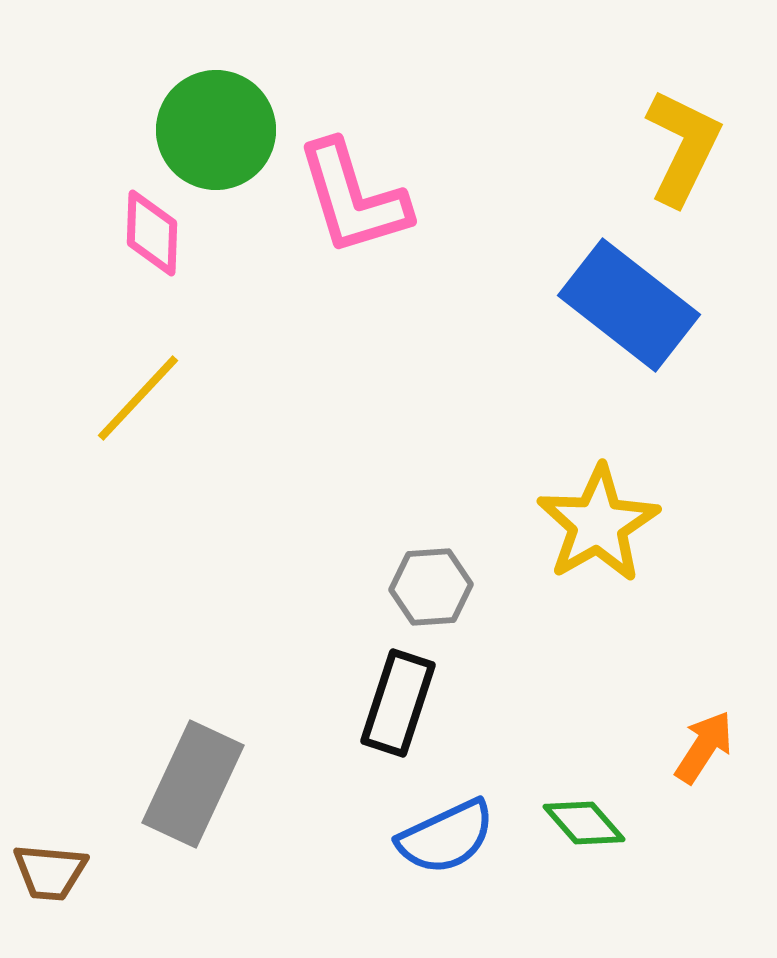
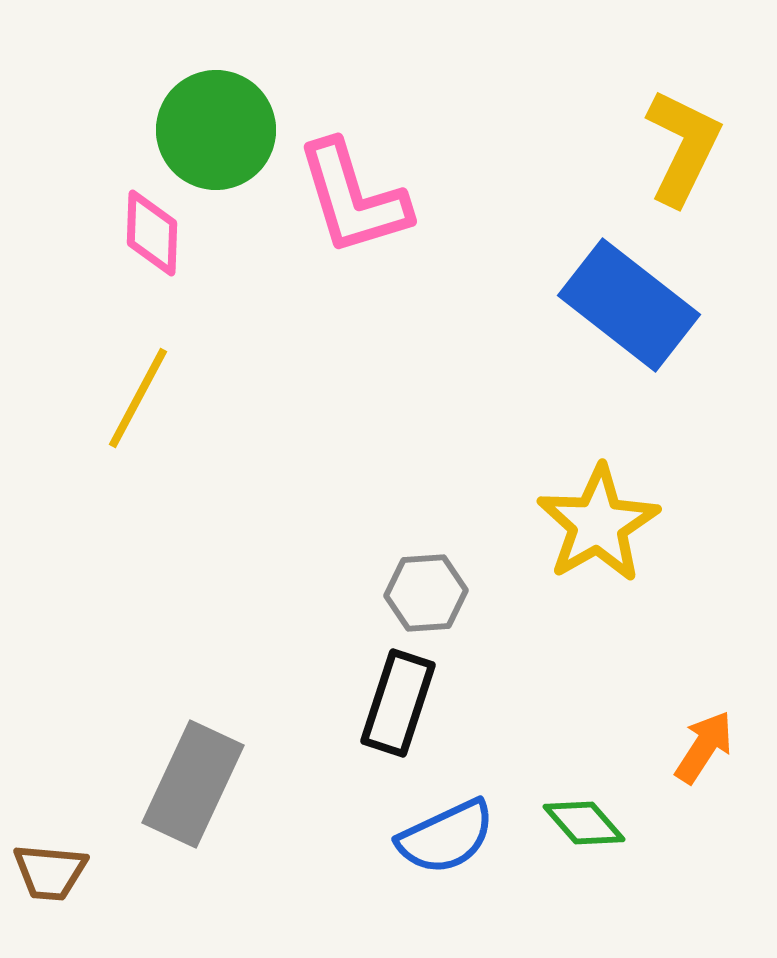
yellow line: rotated 15 degrees counterclockwise
gray hexagon: moved 5 px left, 6 px down
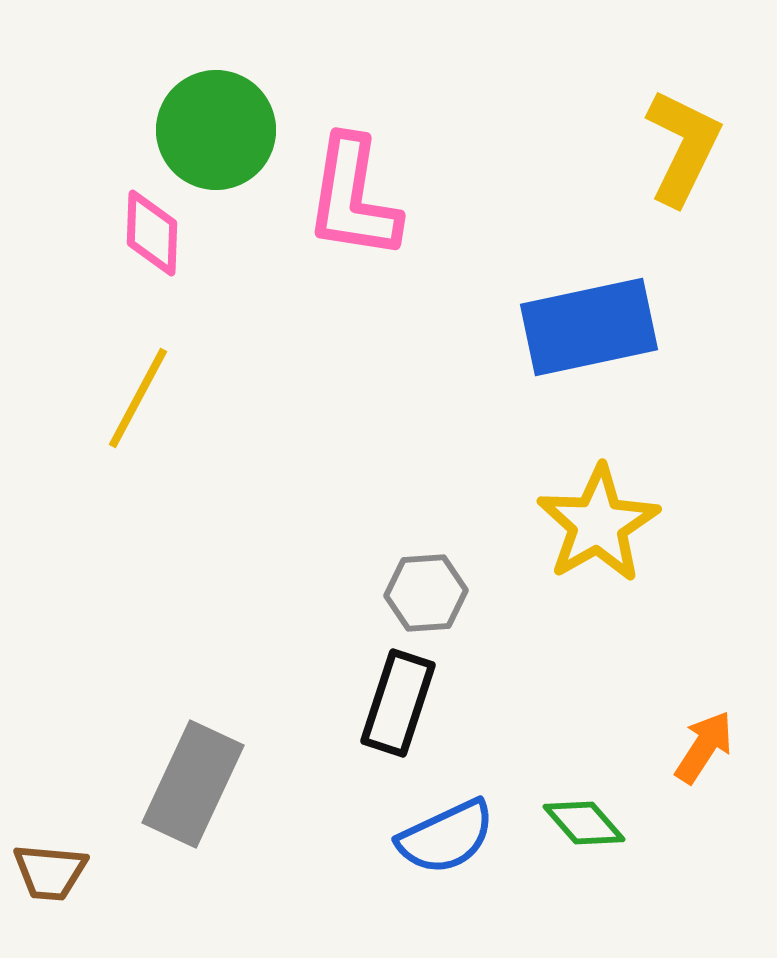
pink L-shape: rotated 26 degrees clockwise
blue rectangle: moved 40 px left, 22 px down; rotated 50 degrees counterclockwise
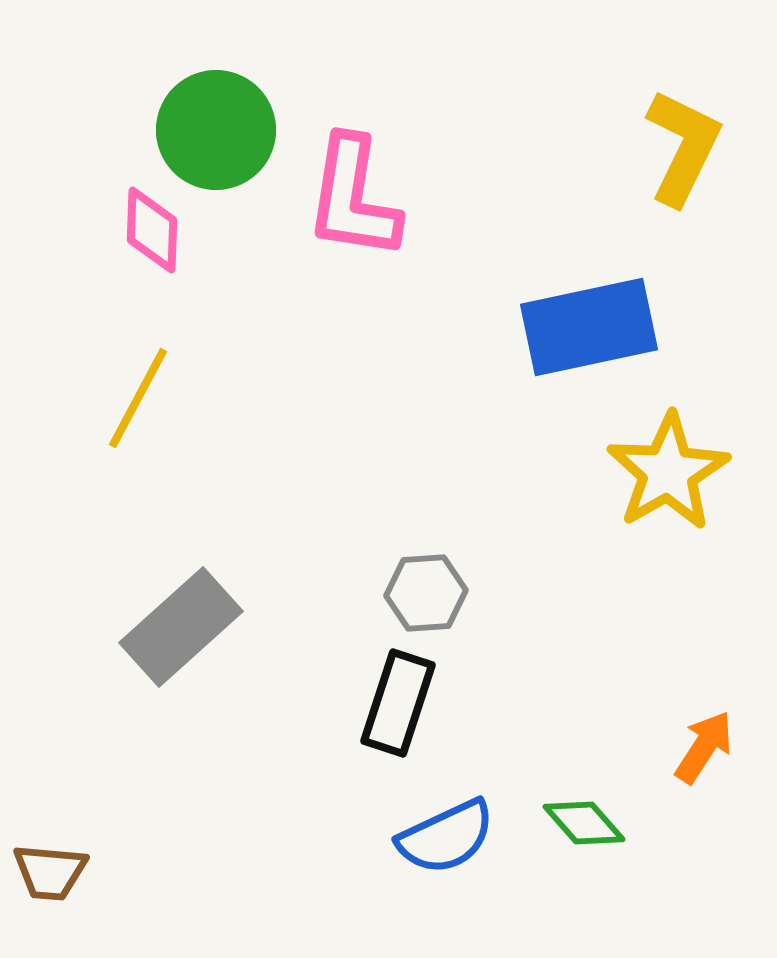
pink diamond: moved 3 px up
yellow star: moved 70 px right, 52 px up
gray rectangle: moved 12 px left, 157 px up; rotated 23 degrees clockwise
